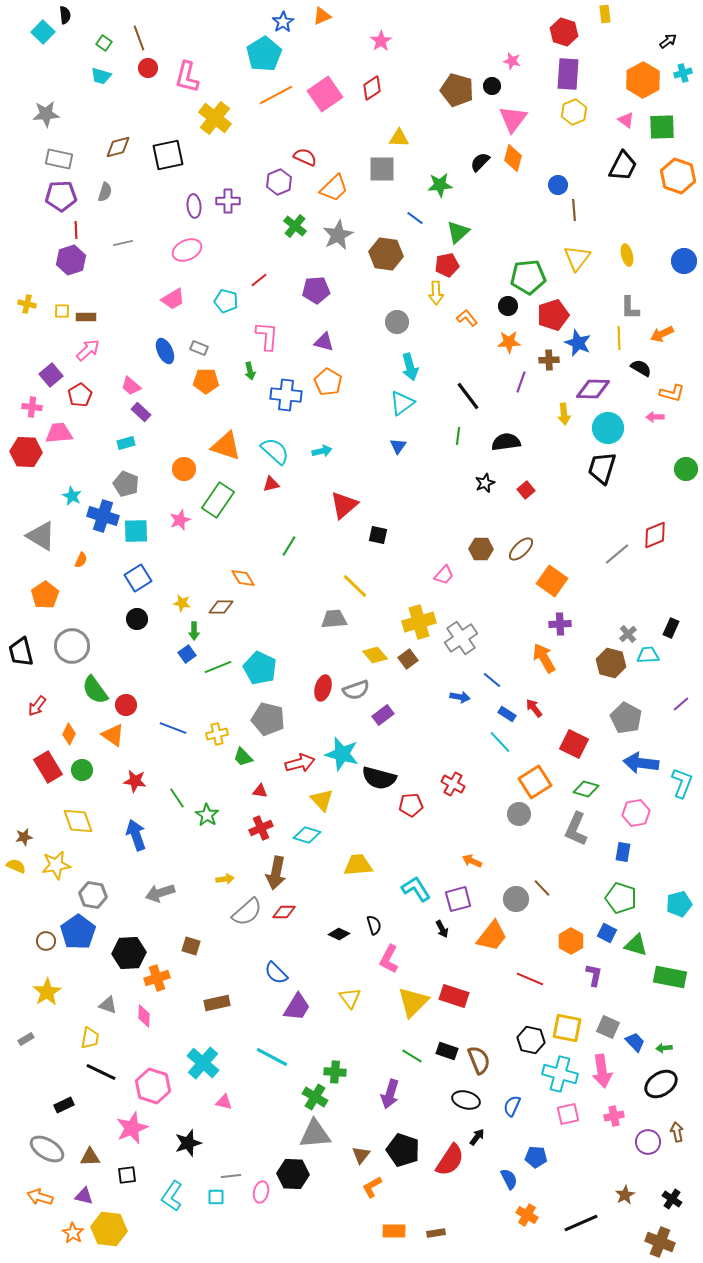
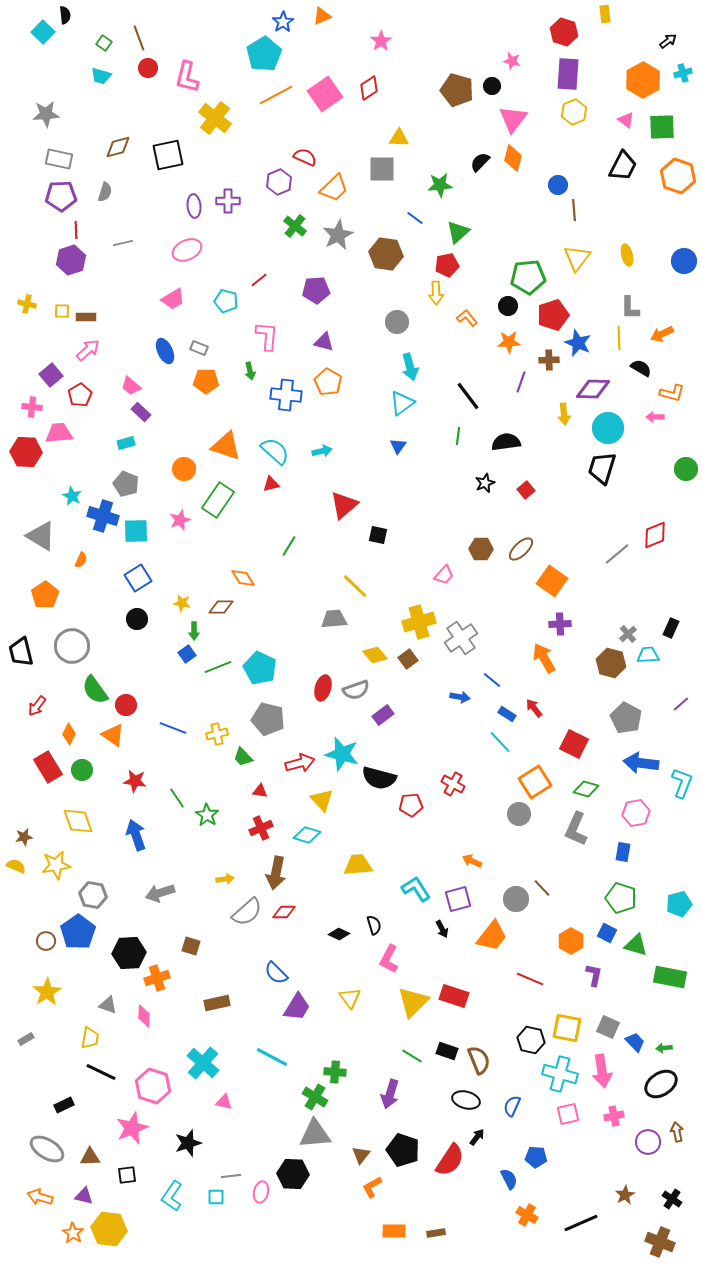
red diamond at (372, 88): moved 3 px left
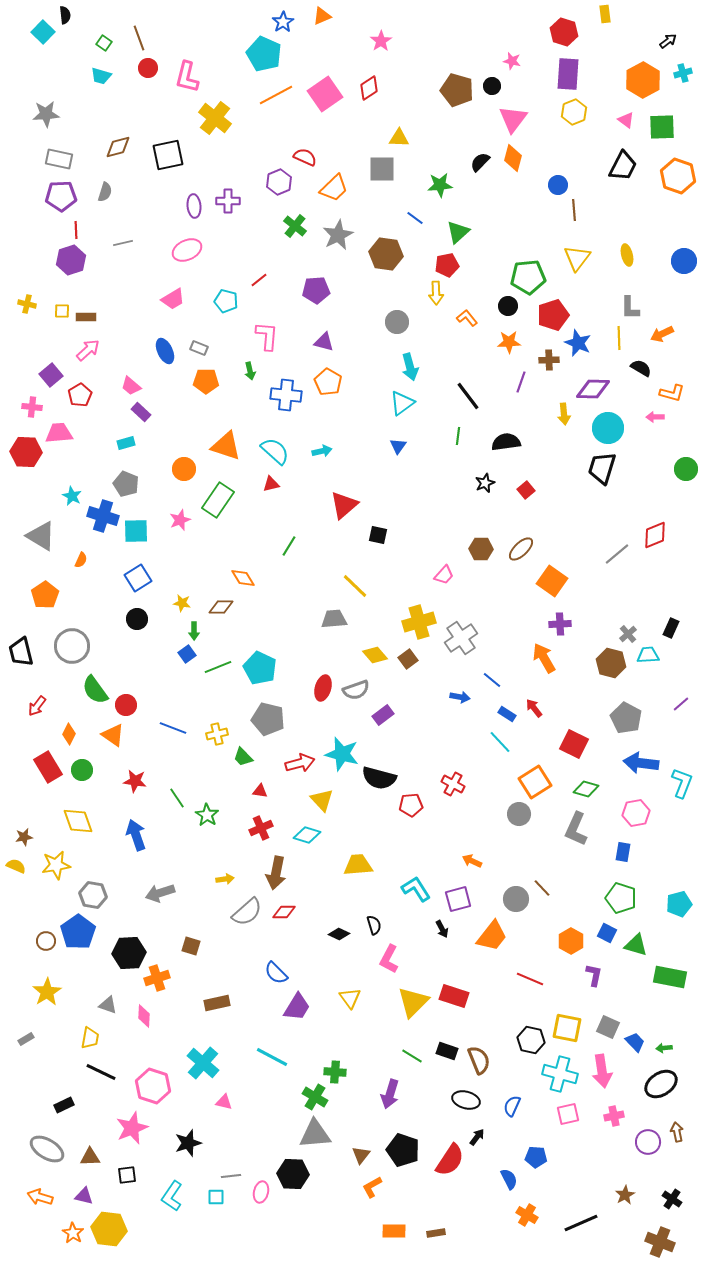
cyan pentagon at (264, 54): rotated 16 degrees counterclockwise
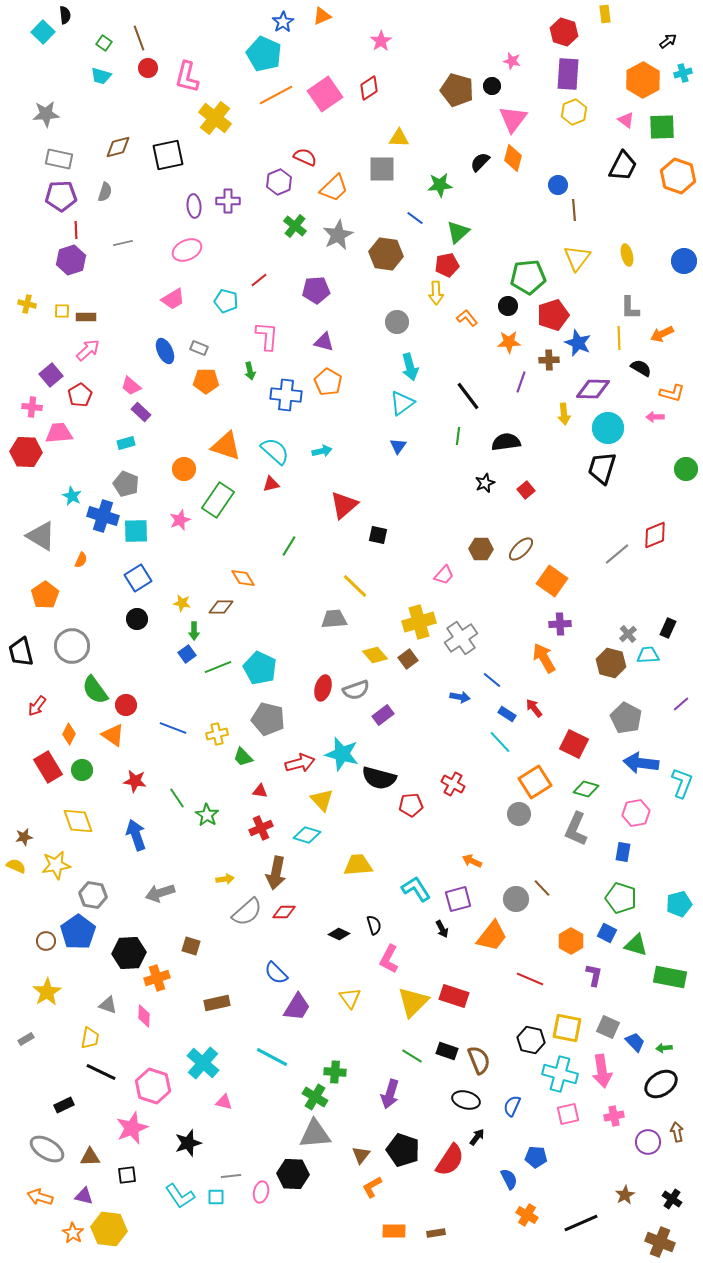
black rectangle at (671, 628): moved 3 px left
cyan L-shape at (172, 1196): moved 8 px right; rotated 68 degrees counterclockwise
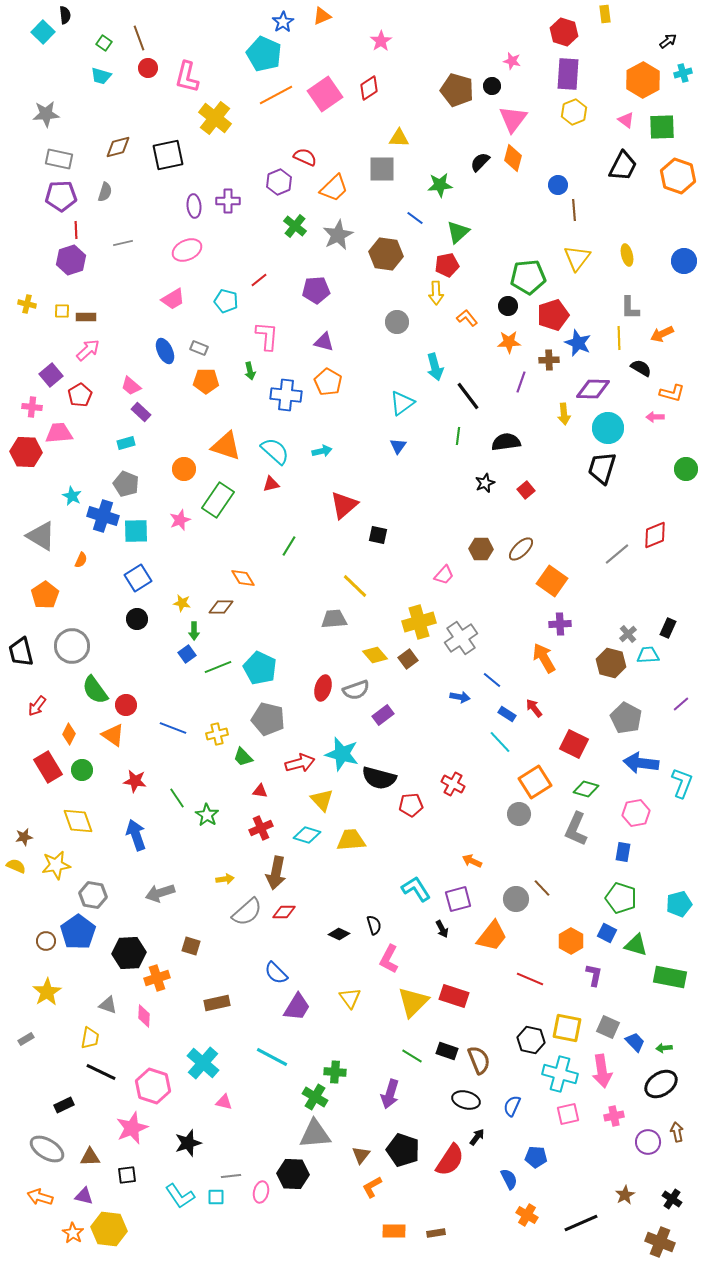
cyan arrow at (410, 367): moved 25 px right
yellow trapezoid at (358, 865): moved 7 px left, 25 px up
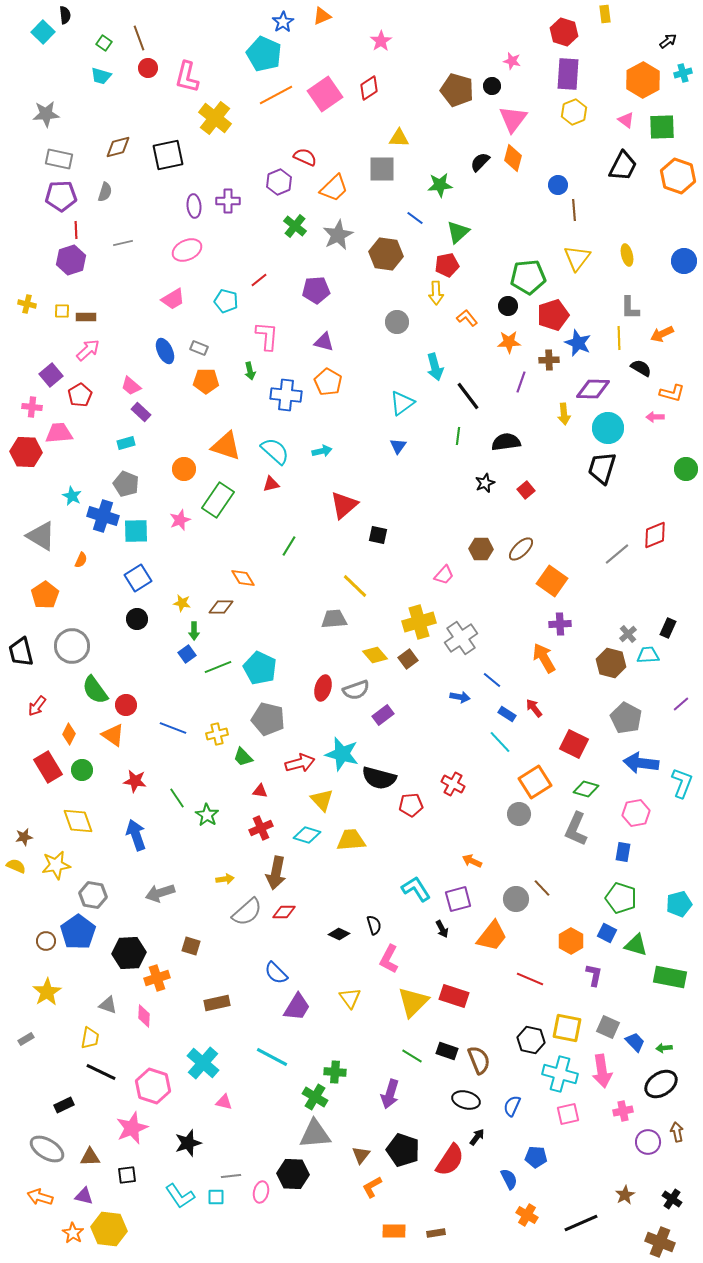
pink cross at (614, 1116): moved 9 px right, 5 px up
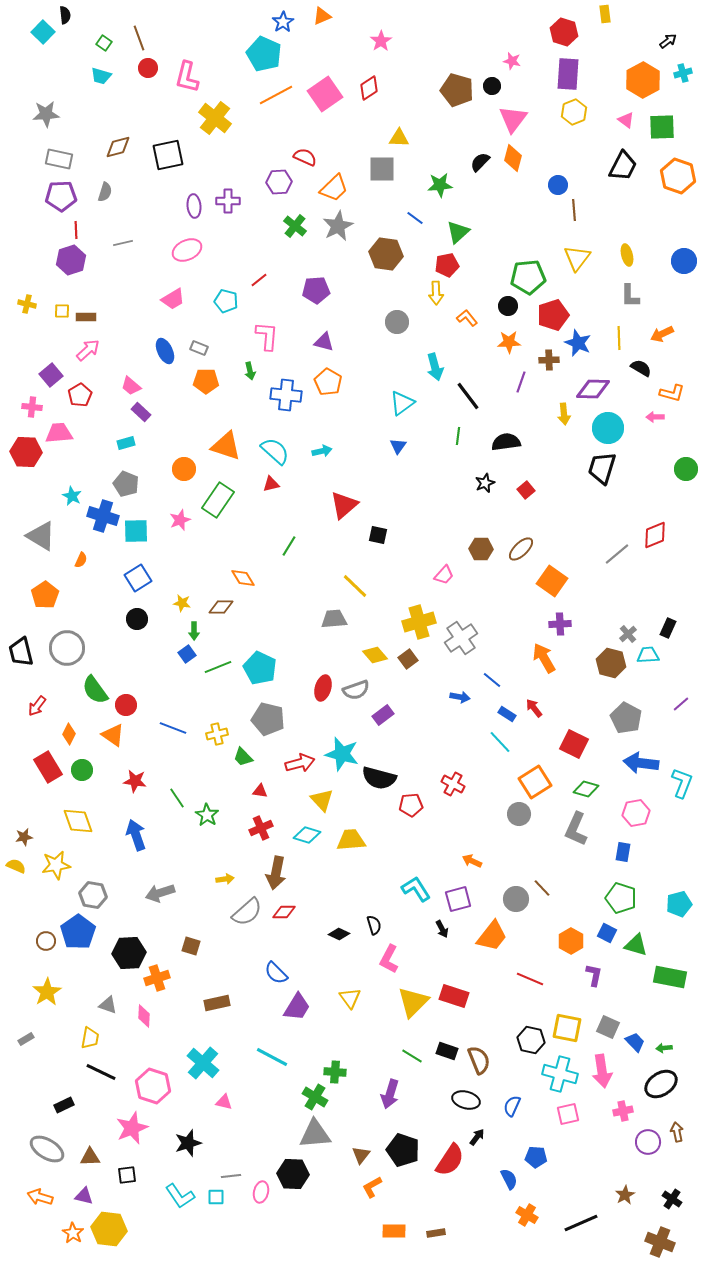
purple hexagon at (279, 182): rotated 20 degrees clockwise
gray star at (338, 235): moved 9 px up
gray L-shape at (630, 308): moved 12 px up
gray circle at (72, 646): moved 5 px left, 2 px down
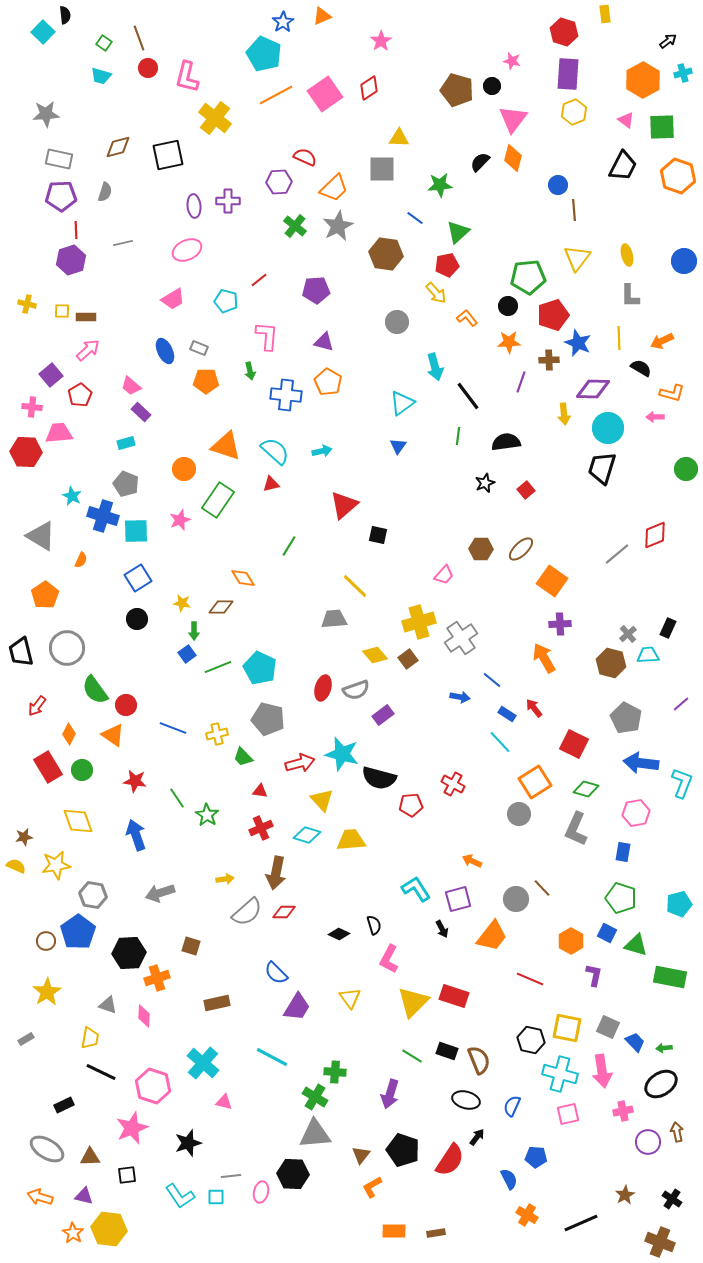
yellow arrow at (436, 293): rotated 40 degrees counterclockwise
orange arrow at (662, 334): moved 7 px down
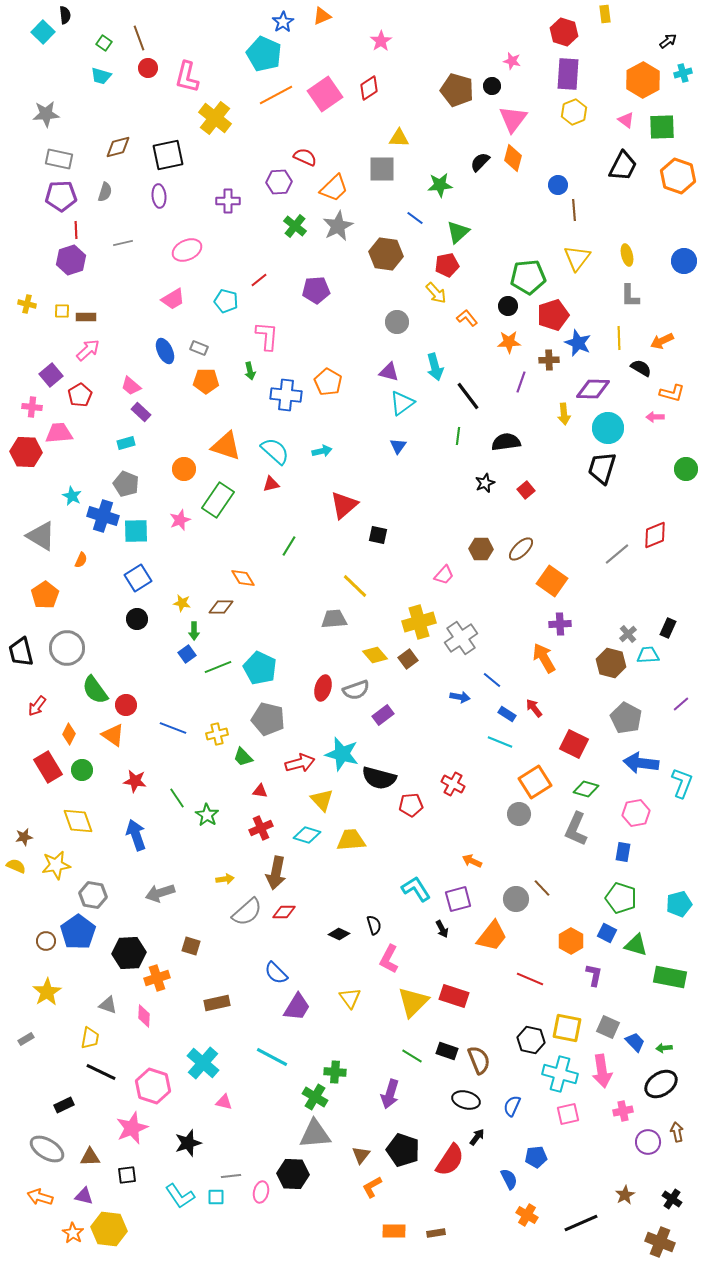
purple ellipse at (194, 206): moved 35 px left, 10 px up
purple triangle at (324, 342): moved 65 px right, 30 px down
cyan line at (500, 742): rotated 25 degrees counterclockwise
blue pentagon at (536, 1157): rotated 10 degrees counterclockwise
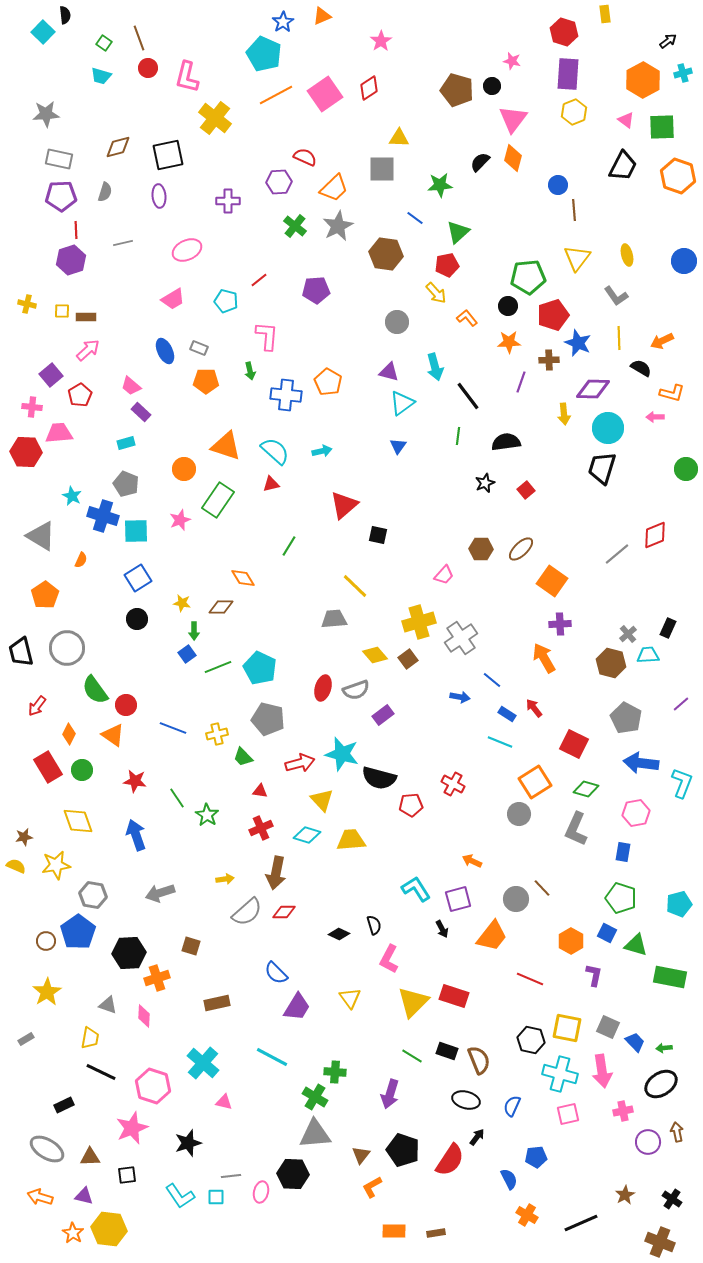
gray L-shape at (630, 296): moved 14 px left; rotated 35 degrees counterclockwise
